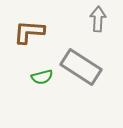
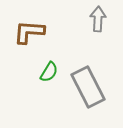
gray rectangle: moved 7 px right, 20 px down; rotated 30 degrees clockwise
green semicircle: moved 7 px right, 5 px up; rotated 45 degrees counterclockwise
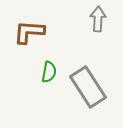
green semicircle: rotated 20 degrees counterclockwise
gray rectangle: rotated 6 degrees counterclockwise
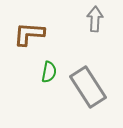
gray arrow: moved 3 px left
brown L-shape: moved 2 px down
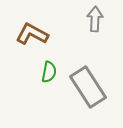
brown L-shape: moved 3 px right; rotated 24 degrees clockwise
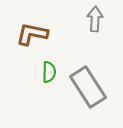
brown L-shape: rotated 16 degrees counterclockwise
green semicircle: rotated 10 degrees counterclockwise
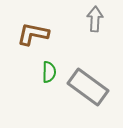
brown L-shape: moved 1 px right
gray rectangle: rotated 21 degrees counterclockwise
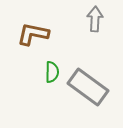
green semicircle: moved 3 px right
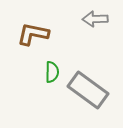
gray arrow: rotated 95 degrees counterclockwise
gray rectangle: moved 3 px down
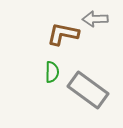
brown L-shape: moved 30 px right
